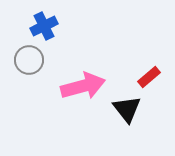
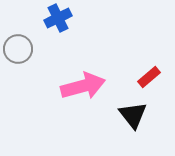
blue cross: moved 14 px right, 8 px up
gray circle: moved 11 px left, 11 px up
black triangle: moved 6 px right, 6 px down
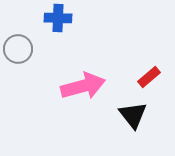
blue cross: rotated 28 degrees clockwise
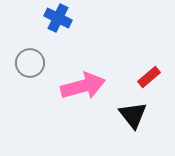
blue cross: rotated 24 degrees clockwise
gray circle: moved 12 px right, 14 px down
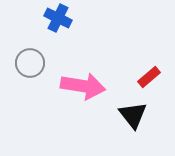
pink arrow: rotated 24 degrees clockwise
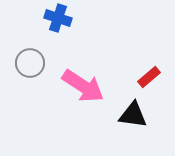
blue cross: rotated 8 degrees counterclockwise
pink arrow: rotated 24 degrees clockwise
black triangle: rotated 44 degrees counterclockwise
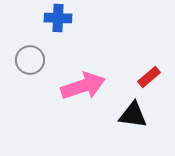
blue cross: rotated 16 degrees counterclockwise
gray circle: moved 3 px up
pink arrow: rotated 51 degrees counterclockwise
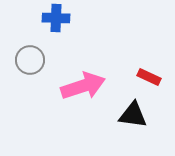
blue cross: moved 2 px left
red rectangle: rotated 65 degrees clockwise
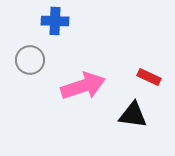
blue cross: moved 1 px left, 3 px down
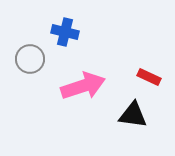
blue cross: moved 10 px right, 11 px down; rotated 12 degrees clockwise
gray circle: moved 1 px up
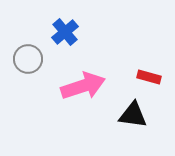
blue cross: rotated 36 degrees clockwise
gray circle: moved 2 px left
red rectangle: rotated 10 degrees counterclockwise
